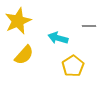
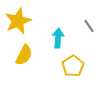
gray line: rotated 56 degrees clockwise
cyan arrow: rotated 78 degrees clockwise
yellow semicircle: rotated 15 degrees counterclockwise
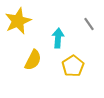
gray line: moved 2 px up
yellow semicircle: moved 9 px right, 5 px down
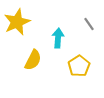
yellow star: moved 1 px left, 1 px down
yellow pentagon: moved 6 px right
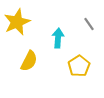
yellow semicircle: moved 4 px left, 1 px down
